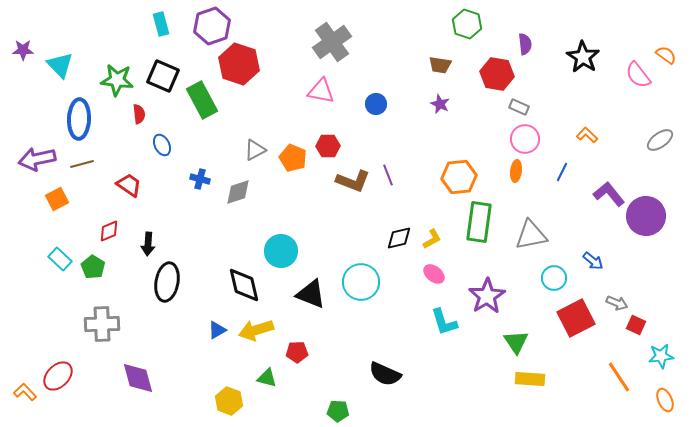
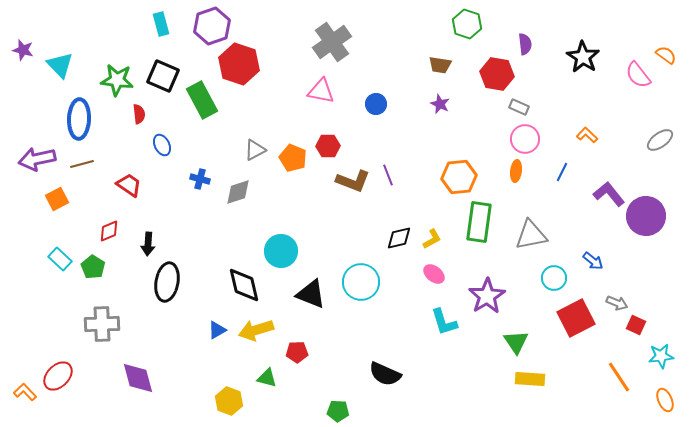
purple star at (23, 50): rotated 15 degrees clockwise
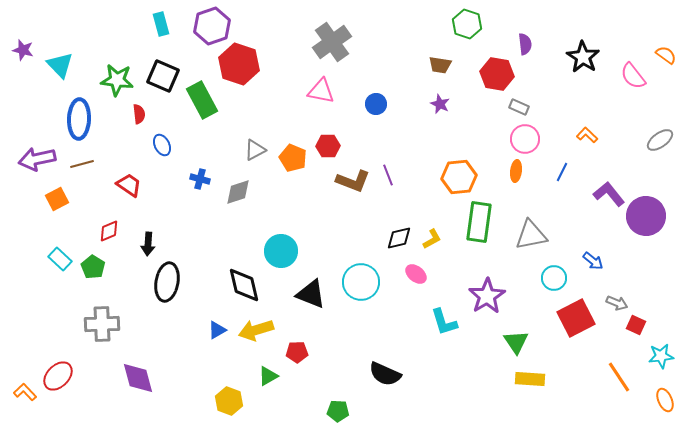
pink semicircle at (638, 75): moved 5 px left, 1 px down
pink ellipse at (434, 274): moved 18 px left
green triangle at (267, 378): moved 1 px right, 2 px up; rotated 45 degrees counterclockwise
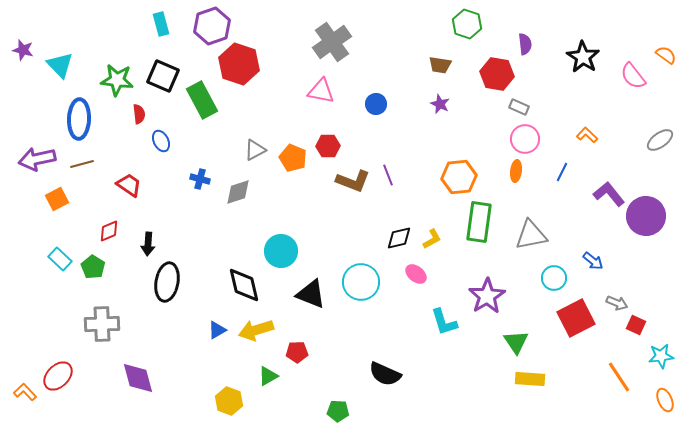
blue ellipse at (162, 145): moved 1 px left, 4 px up
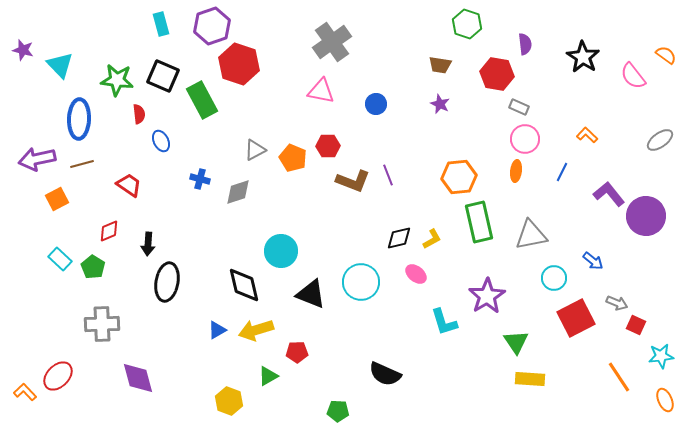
green rectangle at (479, 222): rotated 21 degrees counterclockwise
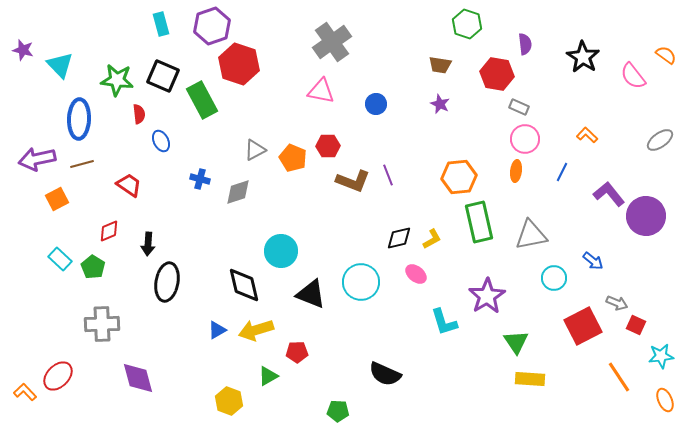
red square at (576, 318): moved 7 px right, 8 px down
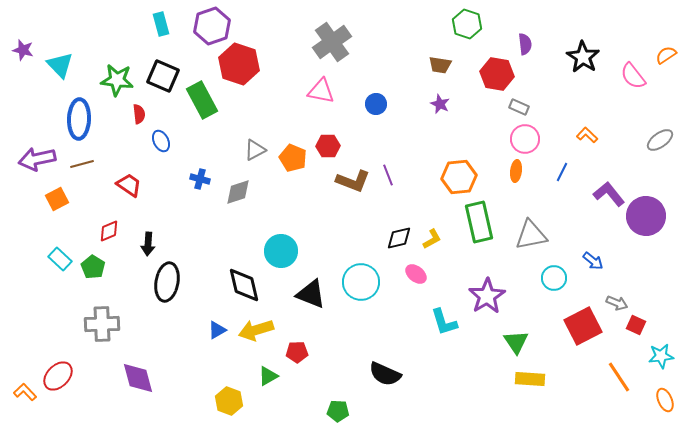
orange semicircle at (666, 55): rotated 70 degrees counterclockwise
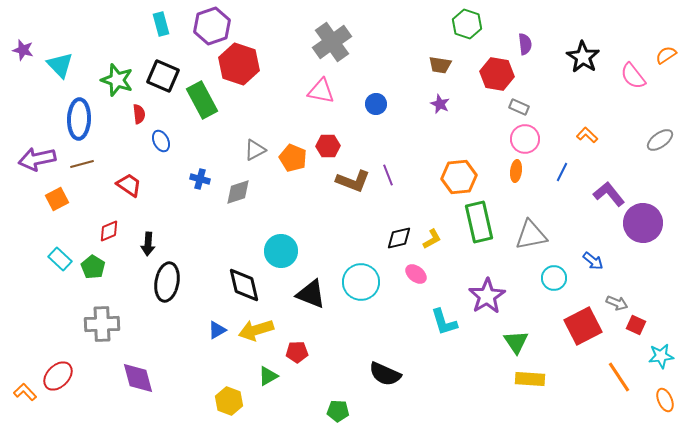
green star at (117, 80): rotated 12 degrees clockwise
purple circle at (646, 216): moved 3 px left, 7 px down
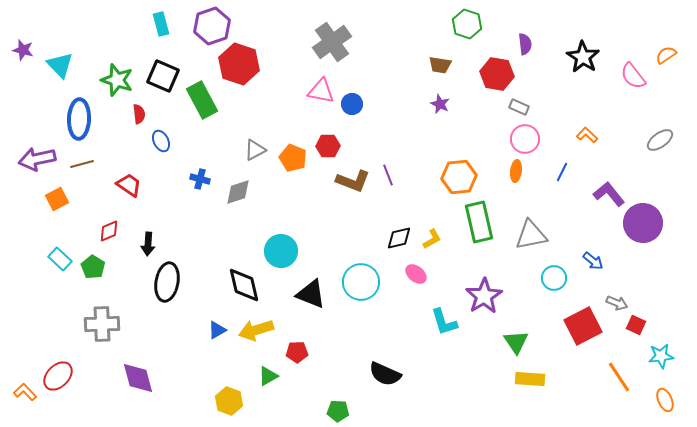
blue circle at (376, 104): moved 24 px left
purple star at (487, 296): moved 3 px left
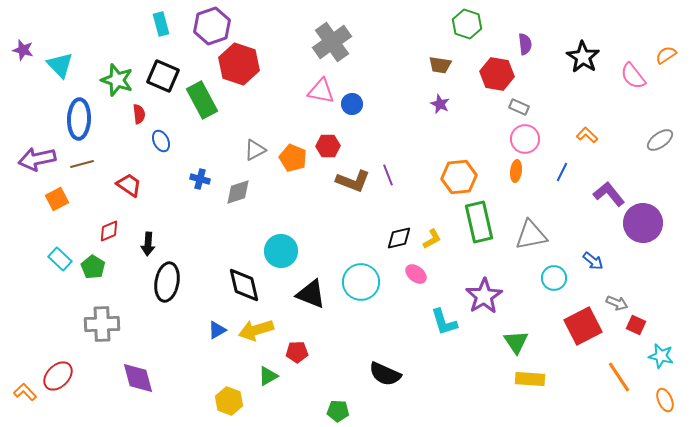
cyan star at (661, 356): rotated 20 degrees clockwise
